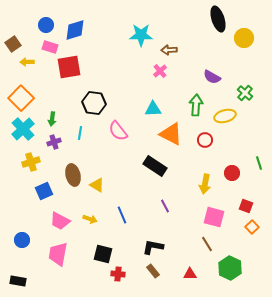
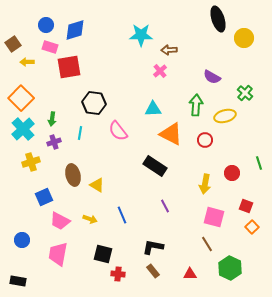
blue square at (44, 191): moved 6 px down
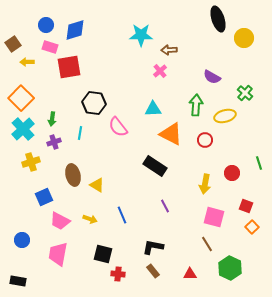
pink semicircle at (118, 131): moved 4 px up
